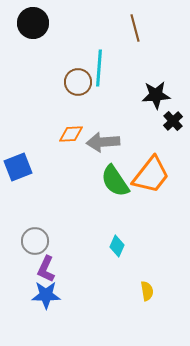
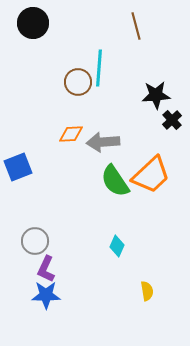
brown line: moved 1 px right, 2 px up
black cross: moved 1 px left, 1 px up
orange trapezoid: rotated 9 degrees clockwise
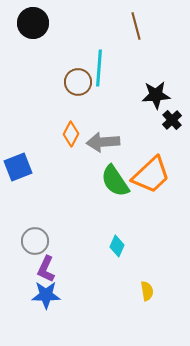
orange diamond: rotated 60 degrees counterclockwise
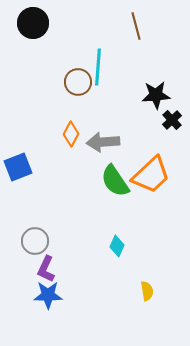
cyan line: moved 1 px left, 1 px up
blue star: moved 2 px right
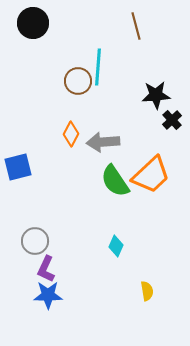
brown circle: moved 1 px up
blue square: rotated 8 degrees clockwise
cyan diamond: moved 1 px left
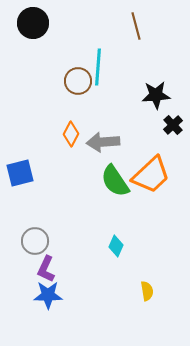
black cross: moved 1 px right, 5 px down
blue square: moved 2 px right, 6 px down
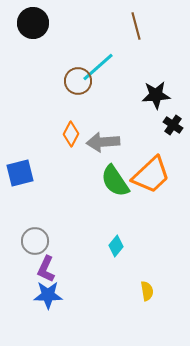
cyan line: rotated 45 degrees clockwise
black cross: rotated 12 degrees counterclockwise
cyan diamond: rotated 15 degrees clockwise
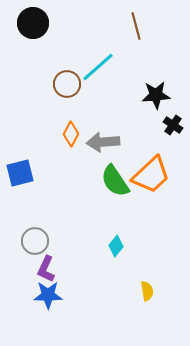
brown circle: moved 11 px left, 3 px down
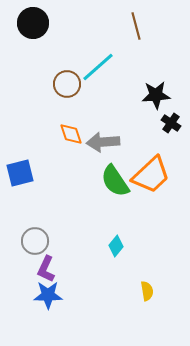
black cross: moved 2 px left, 2 px up
orange diamond: rotated 45 degrees counterclockwise
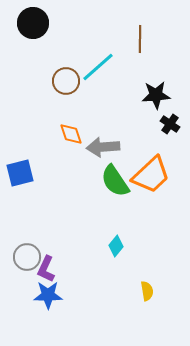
brown line: moved 4 px right, 13 px down; rotated 16 degrees clockwise
brown circle: moved 1 px left, 3 px up
black cross: moved 1 px left, 1 px down
gray arrow: moved 5 px down
gray circle: moved 8 px left, 16 px down
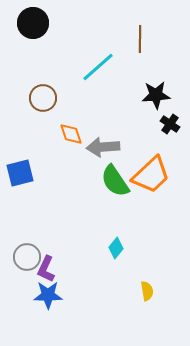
brown circle: moved 23 px left, 17 px down
cyan diamond: moved 2 px down
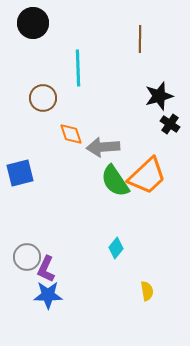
cyan line: moved 20 px left, 1 px down; rotated 51 degrees counterclockwise
black star: moved 3 px right, 1 px down; rotated 12 degrees counterclockwise
orange trapezoid: moved 4 px left, 1 px down
